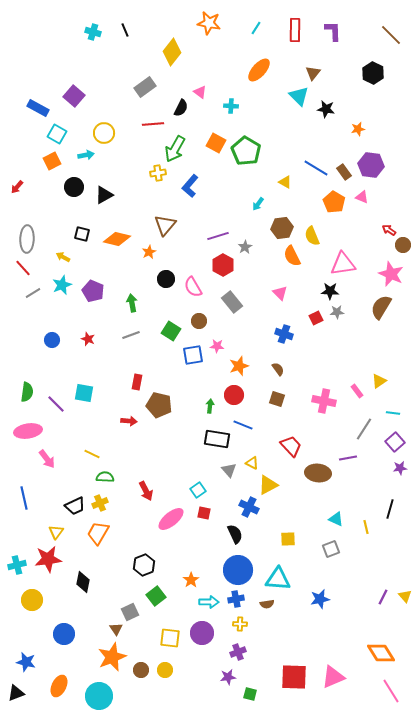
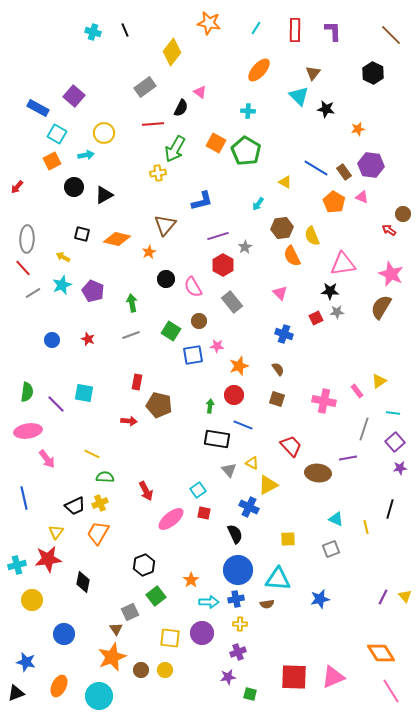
cyan cross at (231, 106): moved 17 px right, 5 px down
blue L-shape at (190, 186): moved 12 px right, 15 px down; rotated 145 degrees counterclockwise
brown circle at (403, 245): moved 31 px up
gray line at (364, 429): rotated 15 degrees counterclockwise
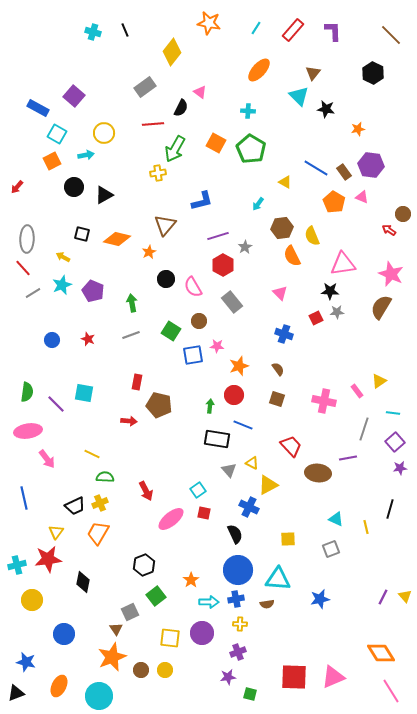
red rectangle at (295, 30): moved 2 px left; rotated 40 degrees clockwise
green pentagon at (246, 151): moved 5 px right, 2 px up
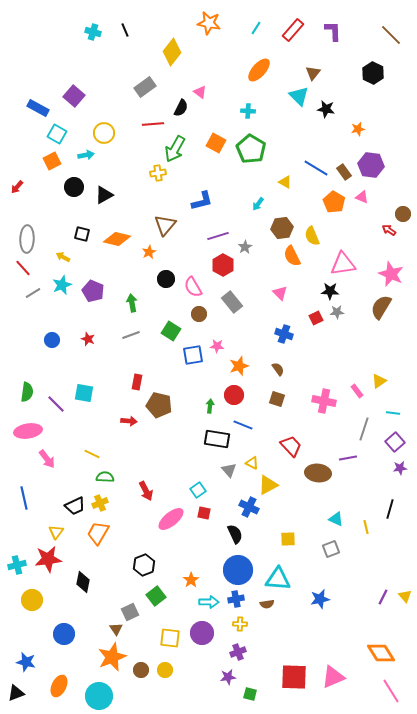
brown circle at (199, 321): moved 7 px up
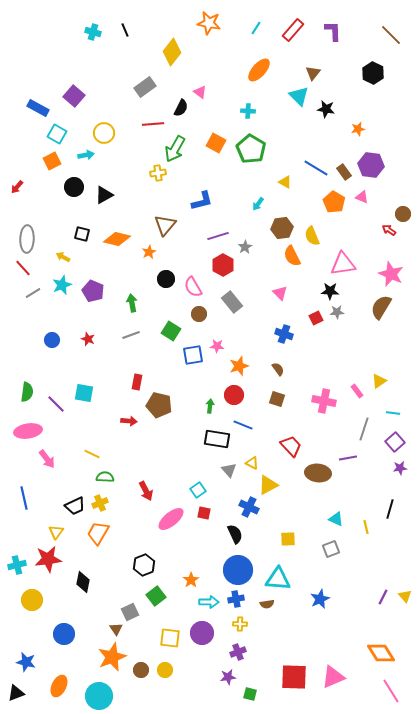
blue star at (320, 599): rotated 12 degrees counterclockwise
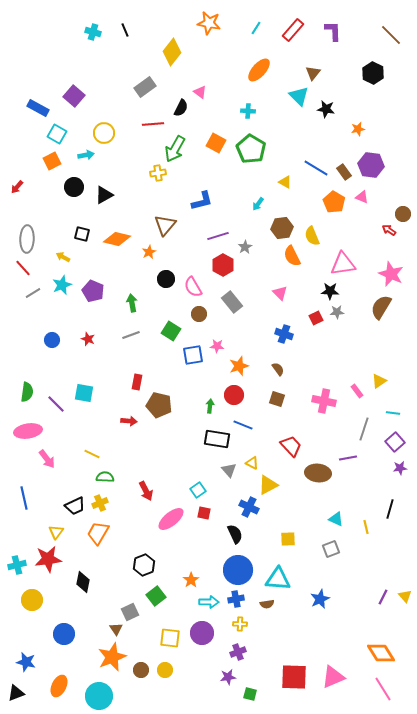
pink line at (391, 691): moved 8 px left, 2 px up
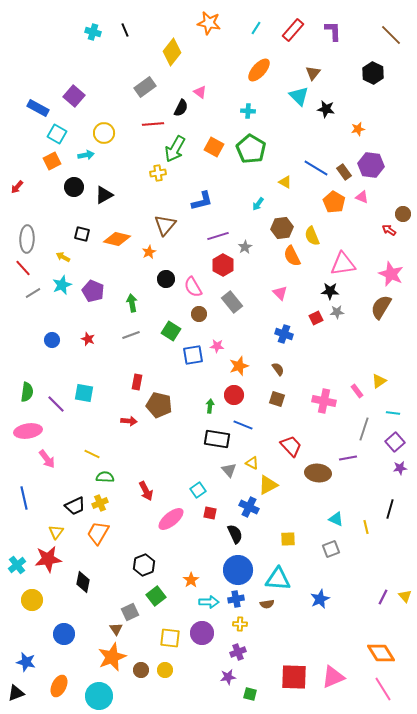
orange square at (216, 143): moved 2 px left, 4 px down
red square at (204, 513): moved 6 px right
cyan cross at (17, 565): rotated 24 degrees counterclockwise
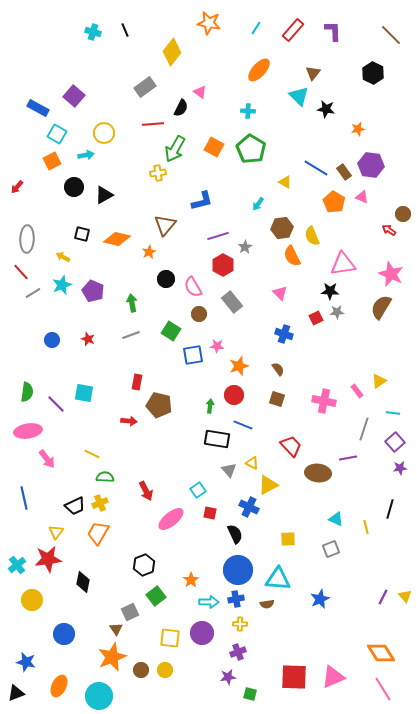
red line at (23, 268): moved 2 px left, 4 px down
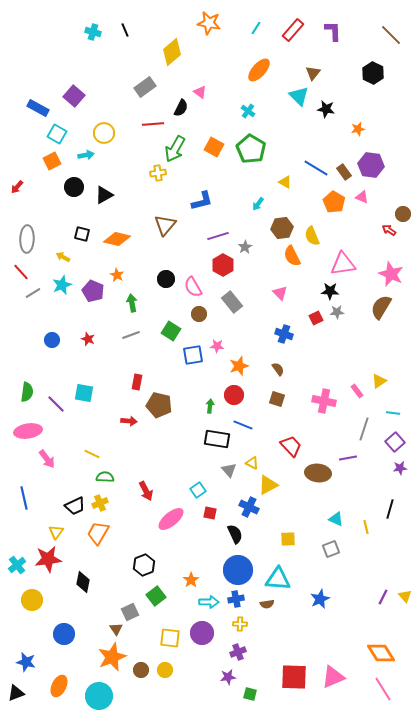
yellow diamond at (172, 52): rotated 12 degrees clockwise
cyan cross at (248, 111): rotated 32 degrees clockwise
orange star at (149, 252): moved 32 px left, 23 px down; rotated 16 degrees counterclockwise
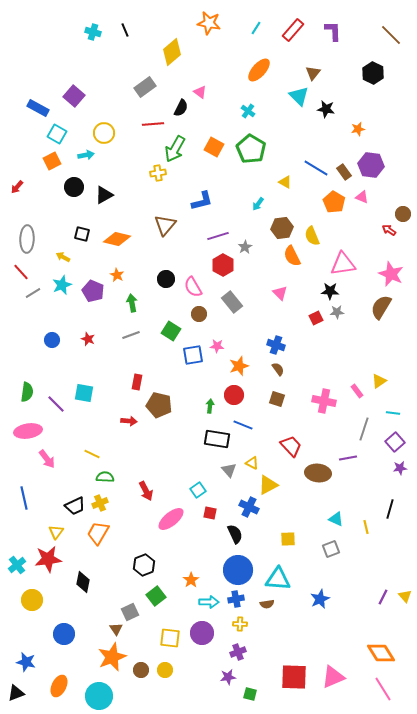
blue cross at (284, 334): moved 8 px left, 11 px down
